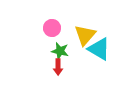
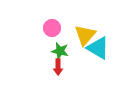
cyan triangle: moved 1 px left, 1 px up
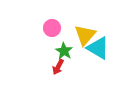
green star: moved 4 px right; rotated 18 degrees clockwise
red arrow: rotated 28 degrees clockwise
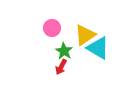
yellow triangle: rotated 15 degrees clockwise
red arrow: moved 3 px right
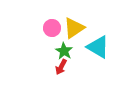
yellow triangle: moved 11 px left, 7 px up
cyan triangle: moved 1 px up
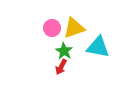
yellow triangle: rotated 15 degrees clockwise
cyan triangle: rotated 20 degrees counterclockwise
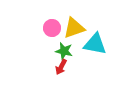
cyan triangle: moved 3 px left, 3 px up
green star: rotated 18 degrees counterclockwise
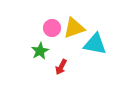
green star: moved 24 px left; rotated 30 degrees clockwise
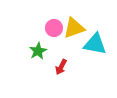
pink circle: moved 2 px right
green star: moved 2 px left
